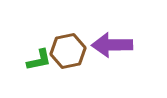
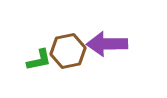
purple arrow: moved 5 px left, 1 px up
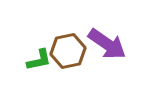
purple arrow: rotated 144 degrees counterclockwise
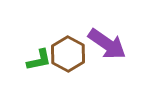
brown hexagon: moved 3 px down; rotated 20 degrees counterclockwise
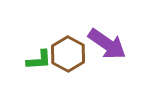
green L-shape: rotated 8 degrees clockwise
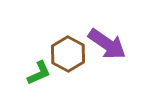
green L-shape: moved 13 px down; rotated 20 degrees counterclockwise
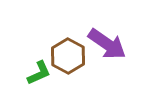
brown hexagon: moved 2 px down
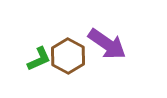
green L-shape: moved 14 px up
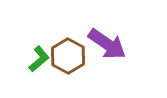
green L-shape: rotated 16 degrees counterclockwise
